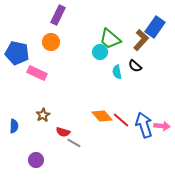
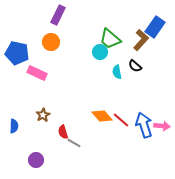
red semicircle: rotated 56 degrees clockwise
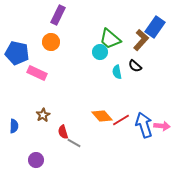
red line: rotated 72 degrees counterclockwise
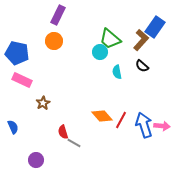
orange circle: moved 3 px right, 1 px up
black semicircle: moved 7 px right
pink rectangle: moved 15 px left, 7 px down
brown star: moved 12 px up
red line: rotated 30 degrees counterclockwise
blue semicircle: moved 1 px left, 1 px down; rotated 24 degrees counterclockwise
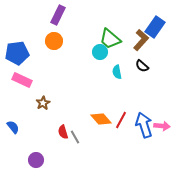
blue pentagon: rotated 20 degrees counterclockwise
orange diamond: moved 1 px left, 3 px down
blue semicircle: rotated 16 degrees counterclockwise
gray line: moved 1 px right, 6 px up; rotated 32 degrees clockwise
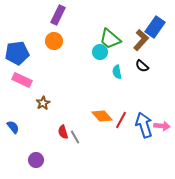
orange diamond: moved 1 px right, 3 px up
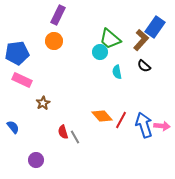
black semicircle: moved 2 px right
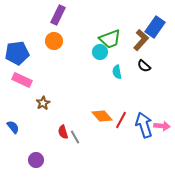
green trapezoid: rotated 60 degrees counterclockwise
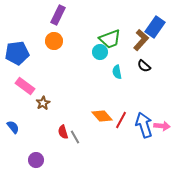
pink rectangle: moved 3 px right, 6 px down; rotated 12 degrees clockwise
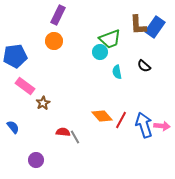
brown L-shape: moved 3 px left, 15 px up; rotated 135 degrees clockwise
blue pentagon: moved 2 px left, 3 px down
red semicircle: rotated 112 degrees clockwise
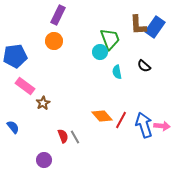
green trapezoid: rotated 90 degrees counterclockwise
red semicircle: moved 4 px down; rotated 64 degrees clockwise
purple circle: moved 8 px right
